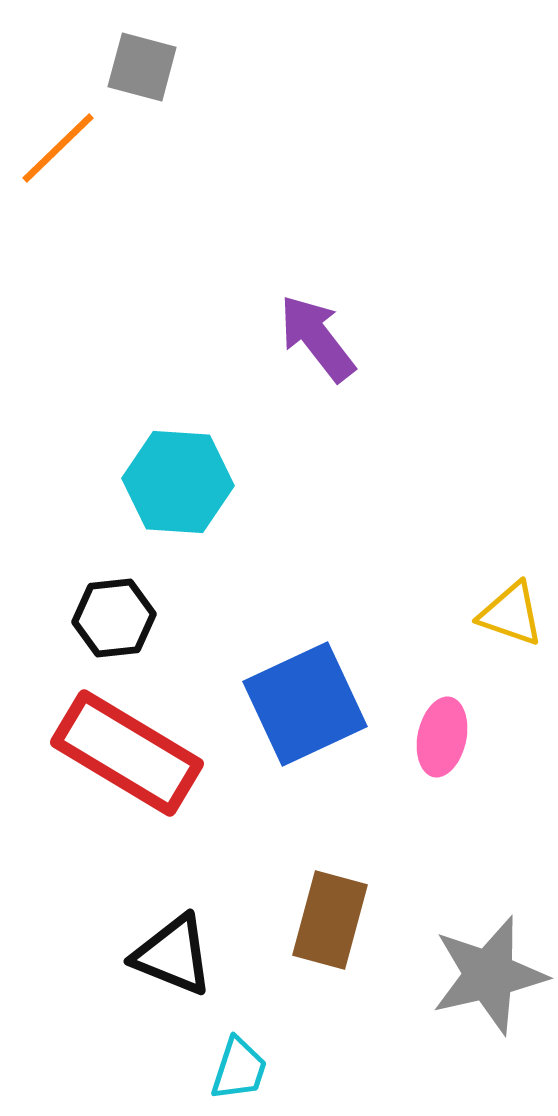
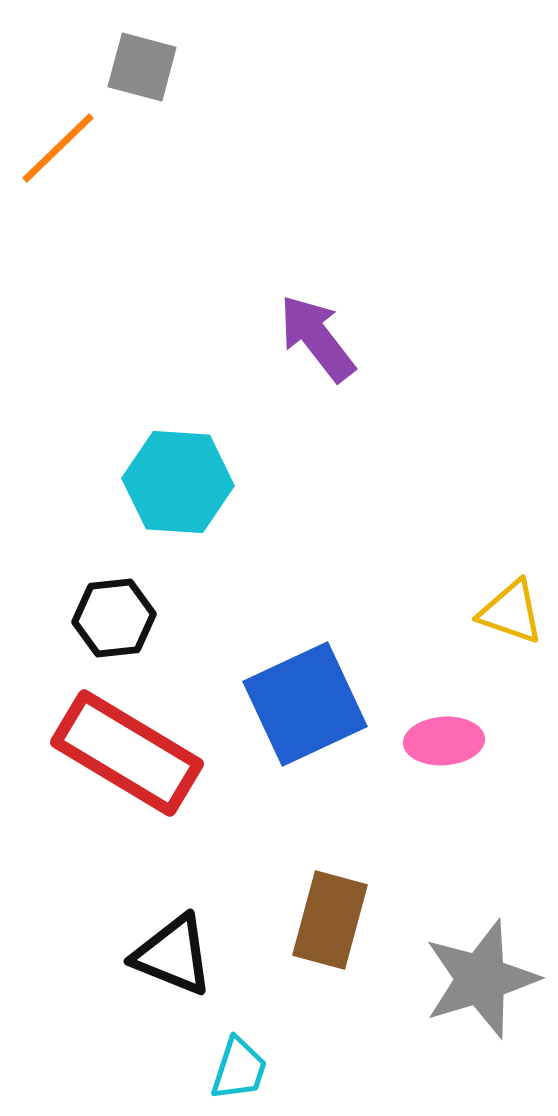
yellow triangle: moved 2 px up
pink ellipse: moved 2 px right, 4 px down; rotated 74 degrees clockwise
gray star: moved 8 px left, 4 px down; rotated 4 degrees counterclockwise
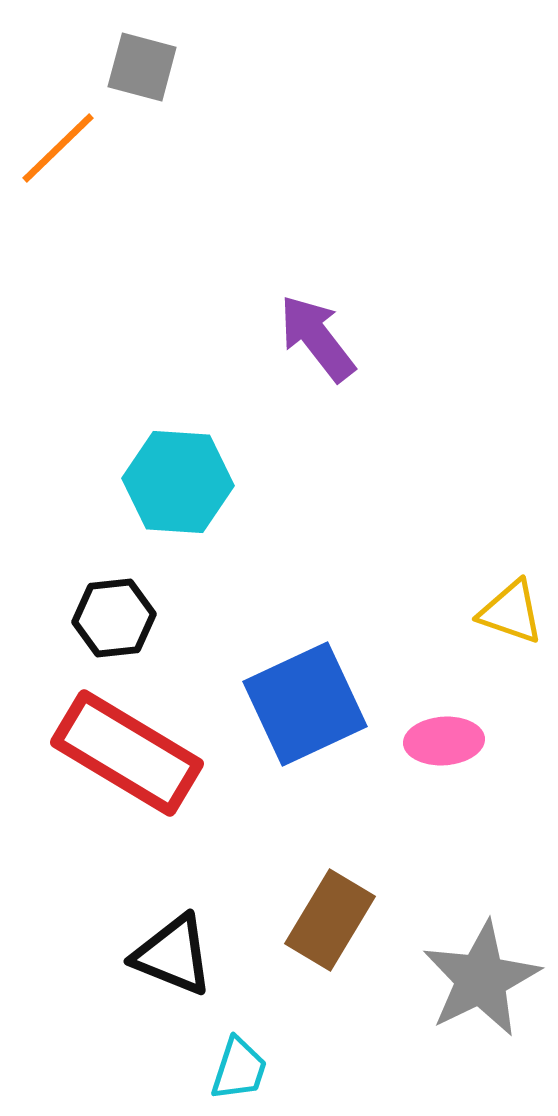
brown rectangle: rotated 16 degrees clockwise
gray star: rotated 9 degrees counterclockwise
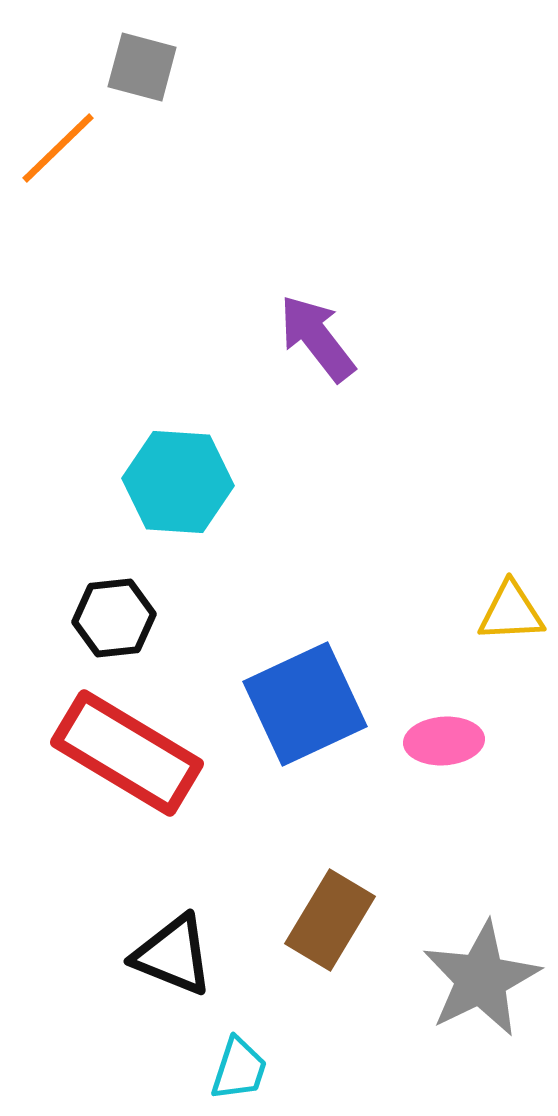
yellow triangle: rotated 22 degrees counterclockwise
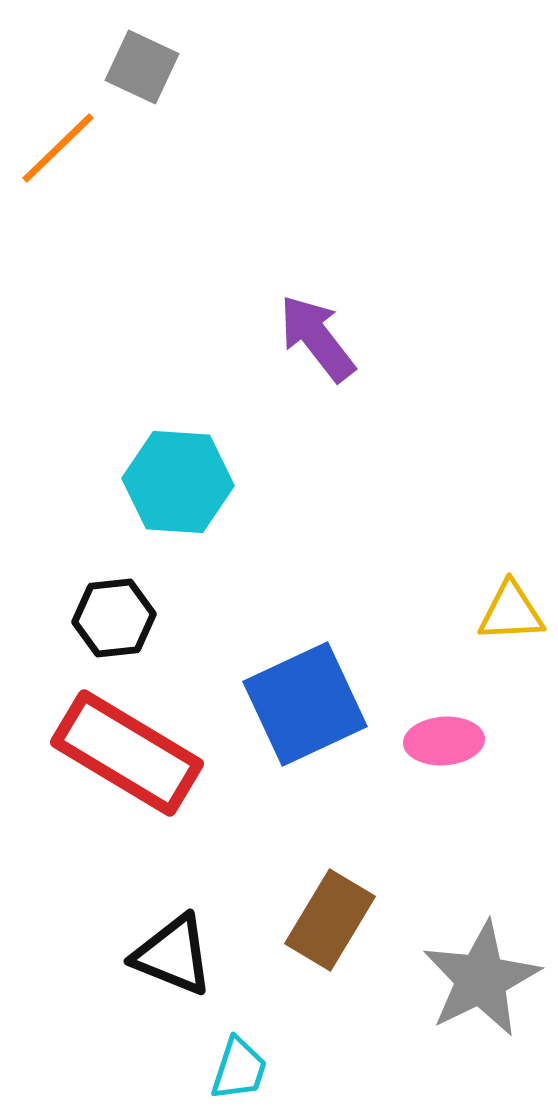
gray square: rotated 10 degrees clockwise
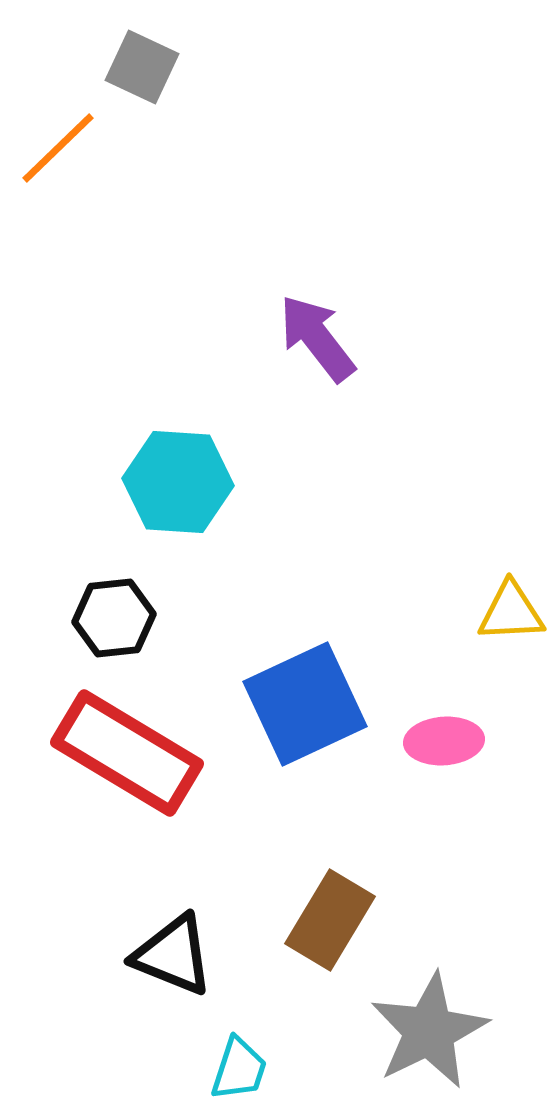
gray star: moved 52 px left, 52 px down
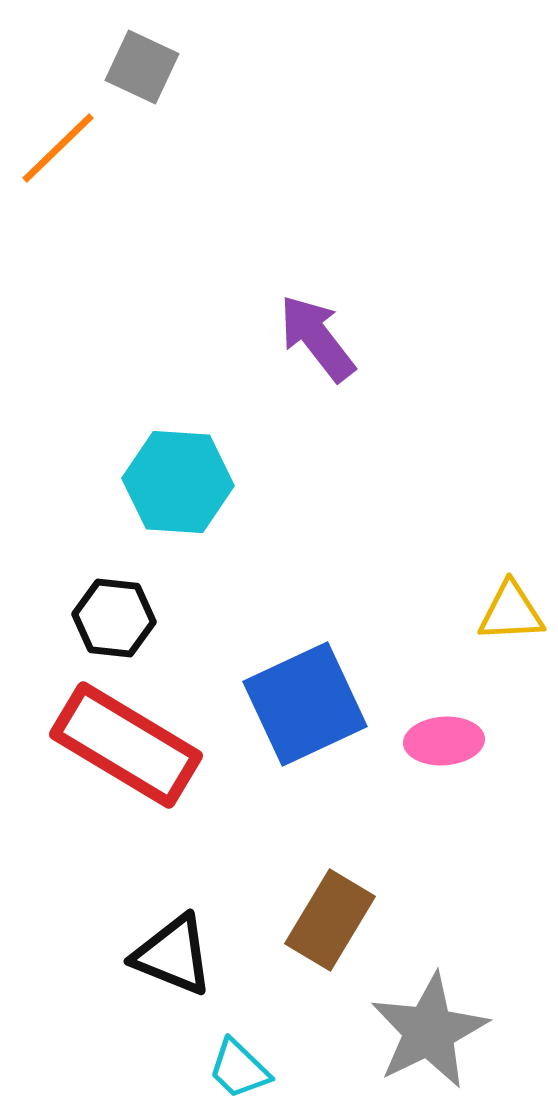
black hexagon: rotated 12 degrees clockwise
red rectangle: moved 1 px left, 8 px up
cyan trapezoid: rotated 116 degrees clockwise
